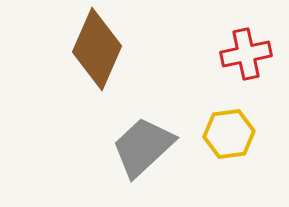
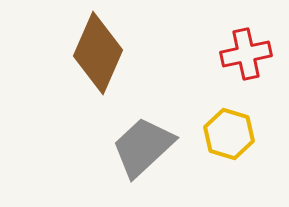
brown diamond: moved 1 px right, 4 px down
yellow hexagon: rotated 24 degrees clockwise
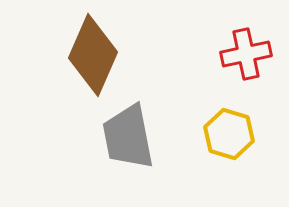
brown diamond: moved 5 px left, 2 px down
gray trapezoid: moved 15 px left, 10 px up; rotated 58 degrees counterclockwise
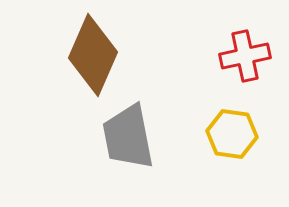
red cross: moved 1 px left, 2 px down
yellow hexagon: moved 3 px right; rotated 9 degrees counterclockwise
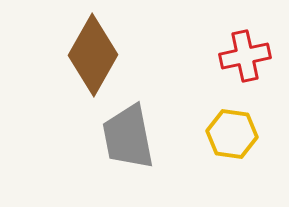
brown diamond: rotated 6 degrees clockwise
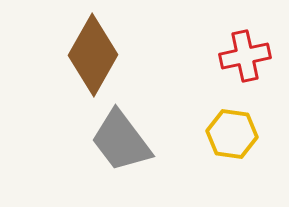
gray trapezoid: moved 7 px left, 4 px down; rotated 26 degrees counterclockwise
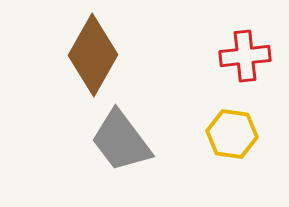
red cross: rotated 6 degrees clockwise
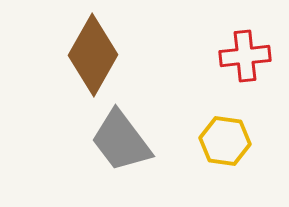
yellow hexagon: moved 7 px left, 7 px down
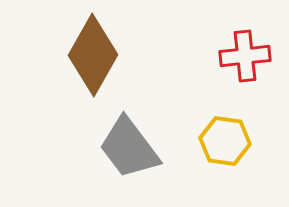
gray trapezoid: moved 8 px right, 7 px down
